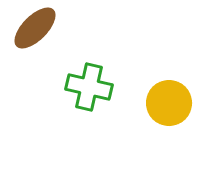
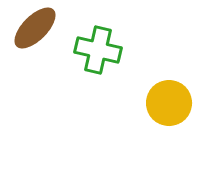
green cross: moved 9 px right, 37 px up
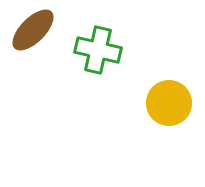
brown ellipse: moved 2 px left, 2 px down
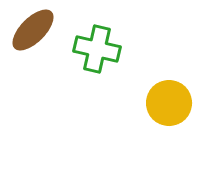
green cross: moved 1 px left, 1 px up
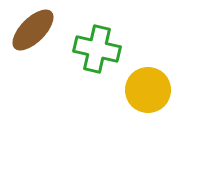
yellow circle: moved 21 px left, 13 px up
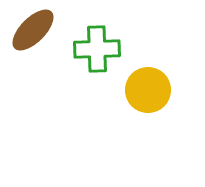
green cross: rotated 15 degrees counterclockwise
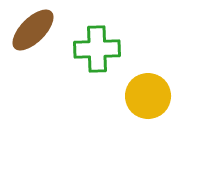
yellow circle: moved 6 px down
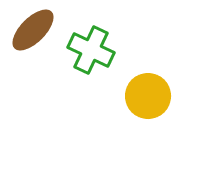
green cross: moved 6 px left, 1 px down; rotated 27 degrees clockwise
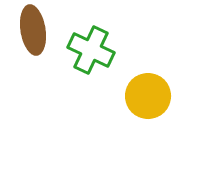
brown ellipse: rotated 54 degrees counterclockwise
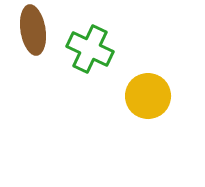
green cross: moved 1 px left, 1 px up
